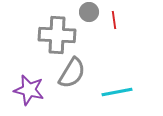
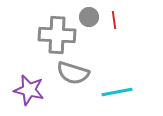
gray circle: moved 5 px down
gray semicircle: moved 1 px right; rotated 76 degrees clockwise
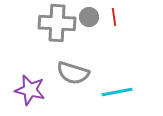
red line: moved 3 px up
gray cross: moved 12 px up
purple star: moved 1 px right
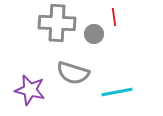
gray circle: moved 5 px right, 17 px down
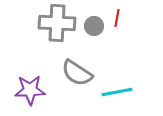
red line: moved 3 px right, 1 px down; rotated 18 degrees clockwise
gray circle: moved 8 px up
gray semicircle: moved 4 px right; rotated 16 degrees clockwise
purple star: rotated 16 degrees counterclockwise
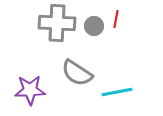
red line: moved 1 px left, 1 px down
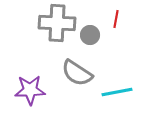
gray circle: moved 4 px left, 9 px down
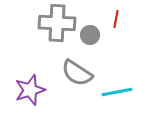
purple star: rotated 16 degrees counterclockwise
